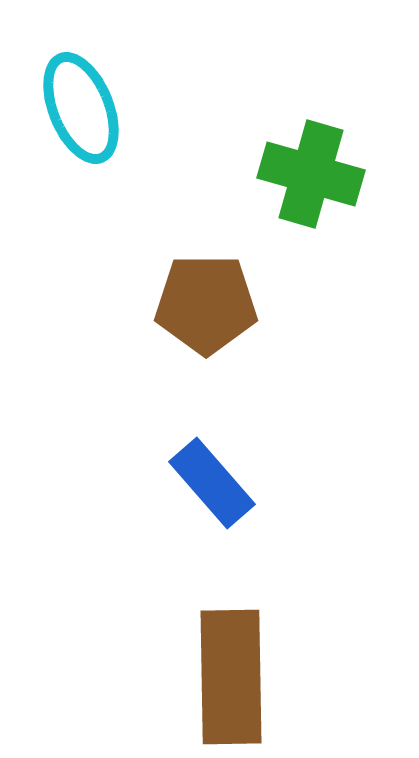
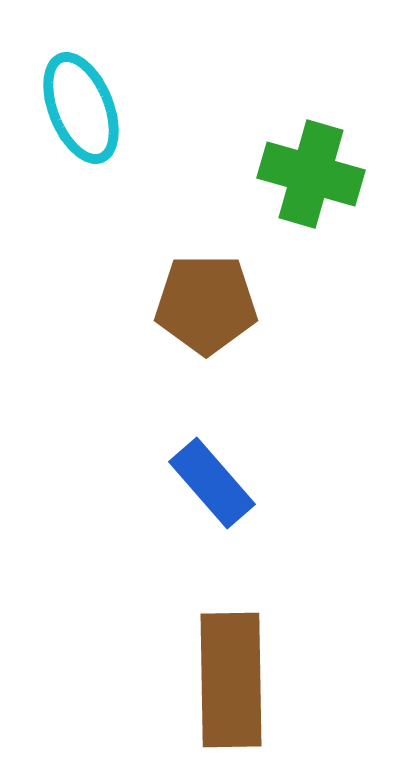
brown rectangle: moved 3 px down
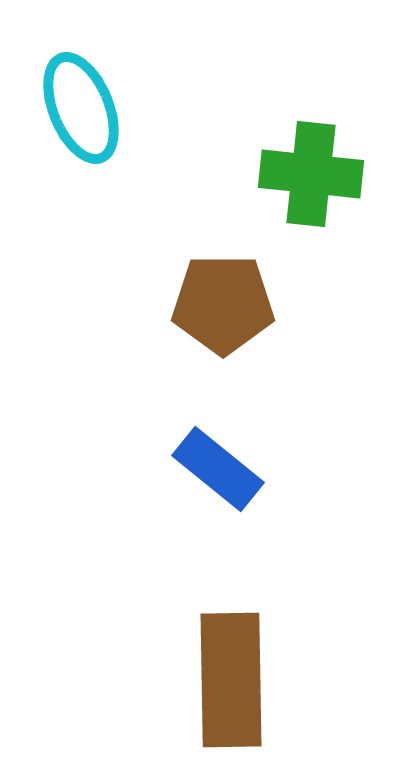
green cross: rotated 10 degrees counterclockwise
brown pentagon: moved 17 px right
blue rectangle: moved 6 px right, 14 px up; rotated 10 degrees counterclockwise
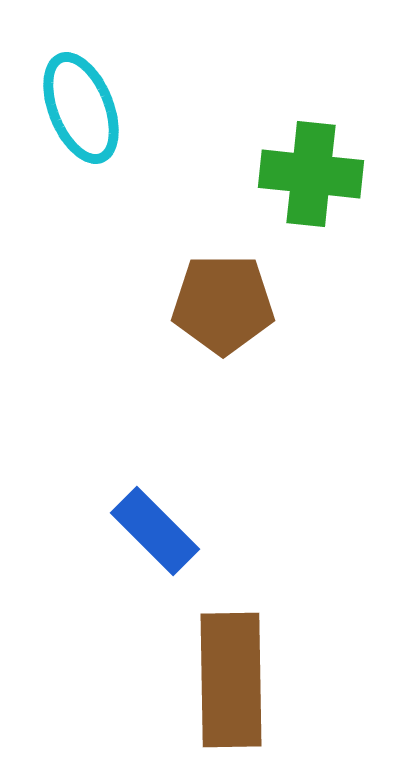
blue rectangle: moved 63 px left, 62 px down; rotated 6 degrees clockwise
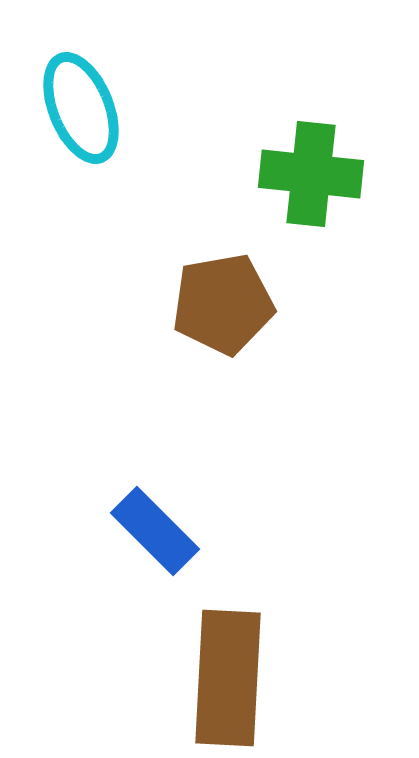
brown pentagon: rotated 10 degrees counterclockwise
brown rectangle: moved 3 px left, 2 px up; rotated 4 degrees clockwise
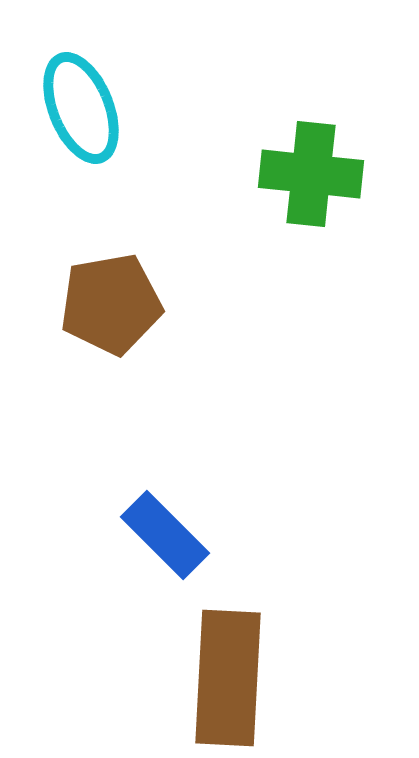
brown pentagon: moved 112 px left
blue rectangle: moved 10 px right, 4 px down
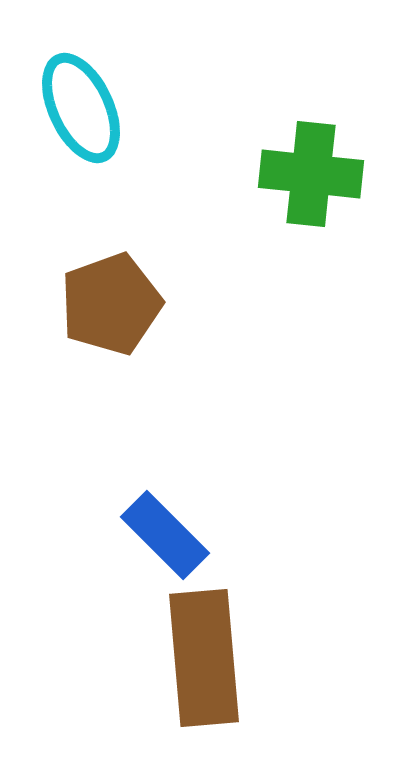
cyan ellipse: rotated 3 degrees counterclockwise
brown pentagon: rotated 10 degrees counterclockwise
brown rectangle: moved 24 px left, 20 px up; rotated 8 degrees counterclockwise
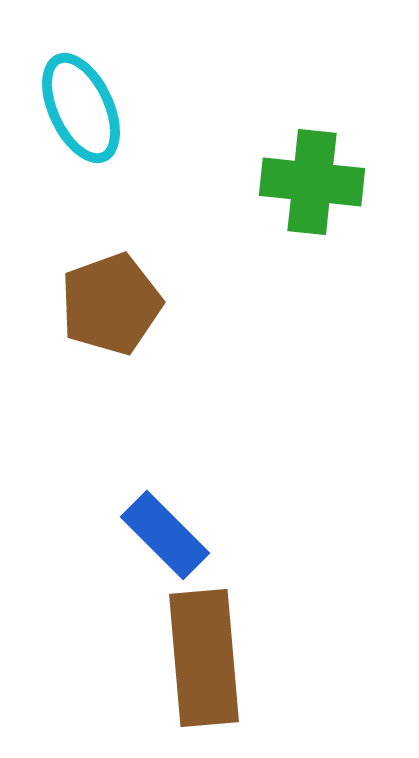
green cross: moved 1 px right, 8 px down
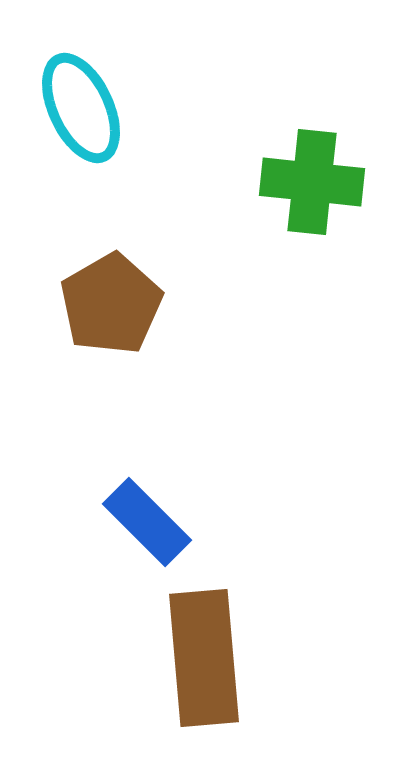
brown pentagon: rotated 10 degrees counterclockwise
blue rectangle: moved 18 px left, 13 px up
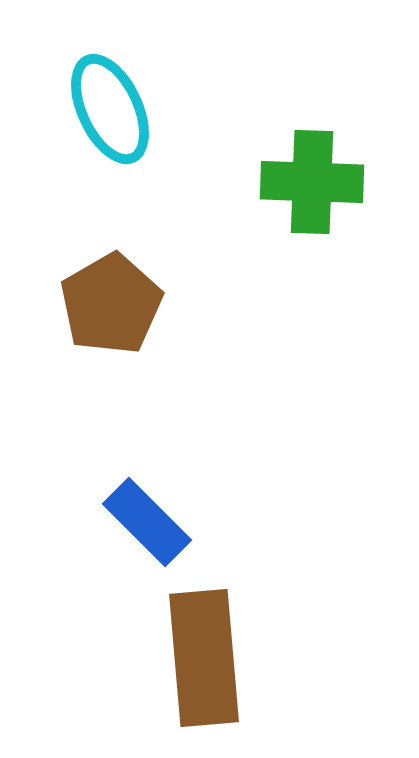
cyan ellipse: moved 29 px right, 1 px down
green cross: rotated 4 degrees counterclockwise
